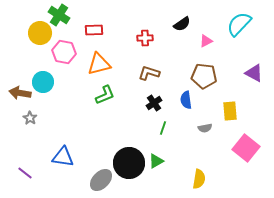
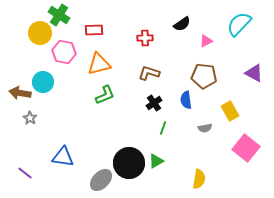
yellow rectangle: rotated 24 degrees counterclockwise
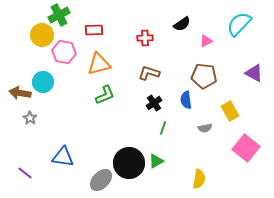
green cross: rotated 30 degrees clockwise
yellow circle: moved 2 px right, 2 px down
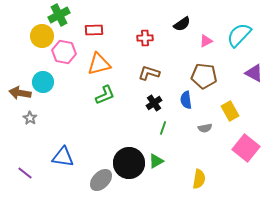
cyan semicircle: moved 11 px down
yellow circle: moved 1 px down
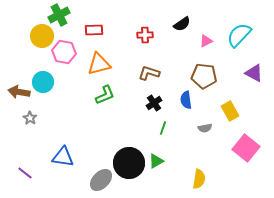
red cross: moved 3 px up
brown arrow: moved 1 px left, 1 px up
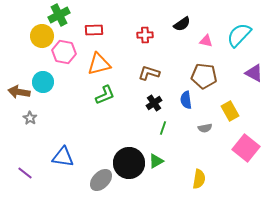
pink triangle: rotated 40 degrees clockwise
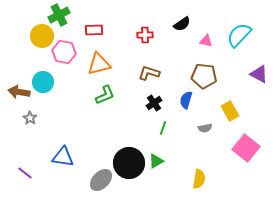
purple triangle: moved 5 px right, 1 px down
blue semicircle: rotated 24 degrees clockwise
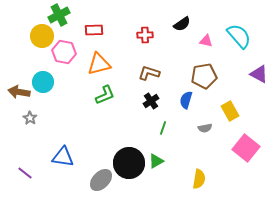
cyan semicircle: moved 1 px down; rotated 96 degrees clockwise
brown pentagon: rotated 15 degrees counterclockwise
black cross: moved 3 px left, 2 px up
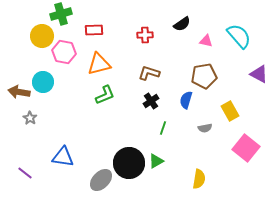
green cross: moved 2 px right, 1 px up; rotated 10 degrees clockwise
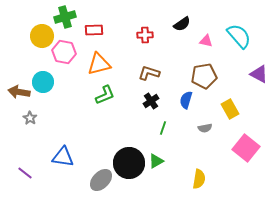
green cross: moved 4 px right, 3 px down
yellow rectangle: moved 2 px up
